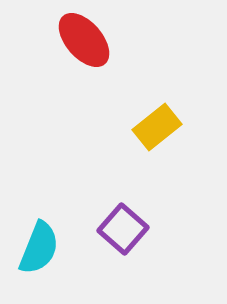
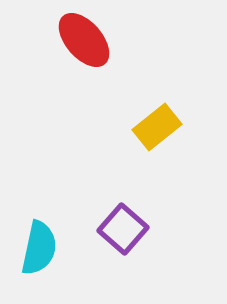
cyan semicircle: rotated 10 degrees counterclockwise
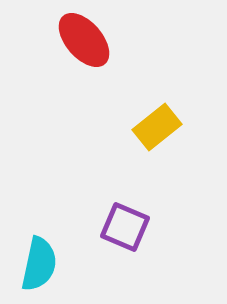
purple square: moved 2 px right, 2 px up; rotated 18 degrees counterclockwise
cyan semicircle: moved 16 px down
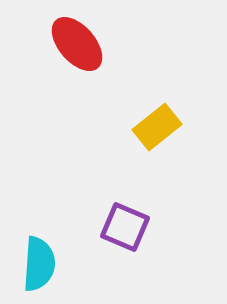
red ellipse: moved 7 px left, 4 px down
cyan semicircle: rotated 8 degrees counterclockwise
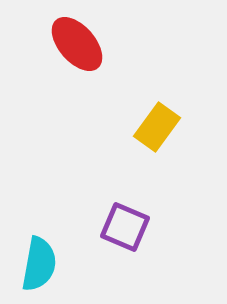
yellow rectangle: rotated 15 degrees counterclockwise
cyan semicircle: rotated 6 degrees clockwise
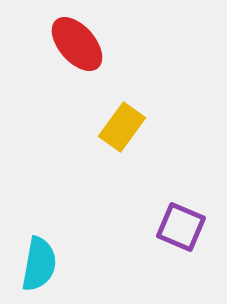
yellow rectangle: moved 35 px left
purple square: moved 56 px right
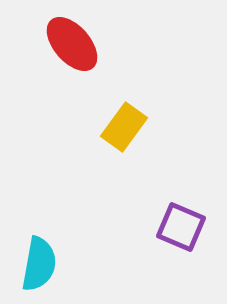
red ellipse: moved 5 px left
yellow rectangle: moved 2 px right
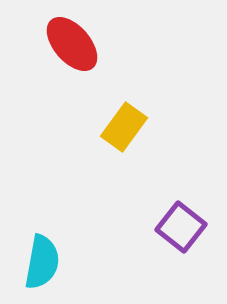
purple square: rotated 15 degrees clockwise
cyan semicircle: moved 3 px right, 2 px up
